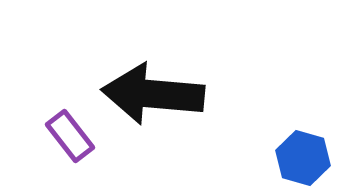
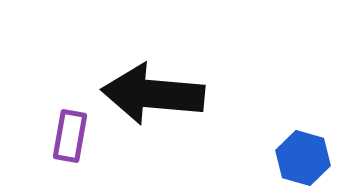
purple rectangle: rotated 48 degrees clockwise
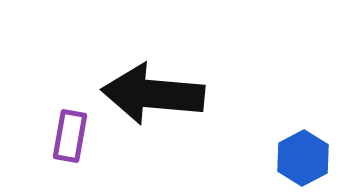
blue hexagon: rotated 16 degrees clockwise
